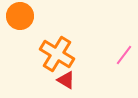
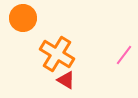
orange circle: moved 3 px right, 2 px down
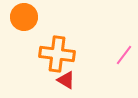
orange circle: moved 1 px right, 1 px up
orange cross: rotated 24 degrees counterclockwise
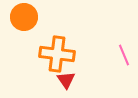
pink line: rotated 60 degrees counterclockwise
red triangle: rotated 24 degrees clockwise
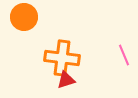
orange cross: moved 5 px right, 4 px down
red triangle: rotated 48 degrees clockwise
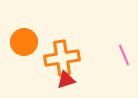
orange circle: moved 25 px down
orange cross: rotated 16 degrees counterclockwise
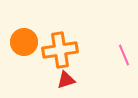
orange cross: moved 2 px left, 8 px up
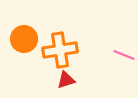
orange circle: moved 3 px up
pink line: rotated 45 degrees counterclockwise
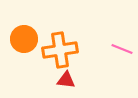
pink line: moved 2 px left, 6 px up
red triangle: rotated 24 degrees clockwise
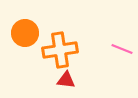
orange circle: moved 1 px right, 6 px up
